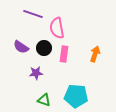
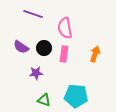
pink semicircle: moved 8 px right
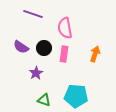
purple star: rotated 24 degrees counterclockwise
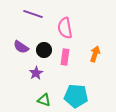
black circle: moved 2 px down
pink rectangle: moved 1 px right, 3 px down
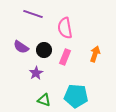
pink rectangle: rotated 14 degrees clockwise
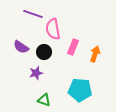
pink semicircle: moved 12 px left, 1 px down
black circle: moved 2 px down
pink rectangle: moved 8 px right, 10 px up
purple star: rotated 16 degrees clockwise
cyan pentagon: moved 4 px right, 6 px up
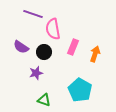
cyan pentagon: rotated 25 degrees clockwise
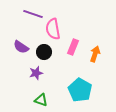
green triangle: moved 3 px left
